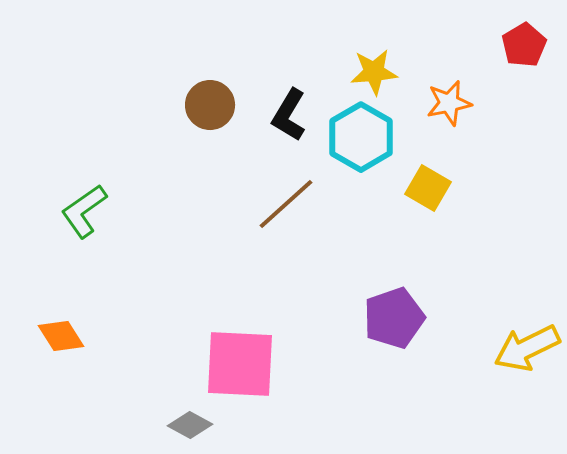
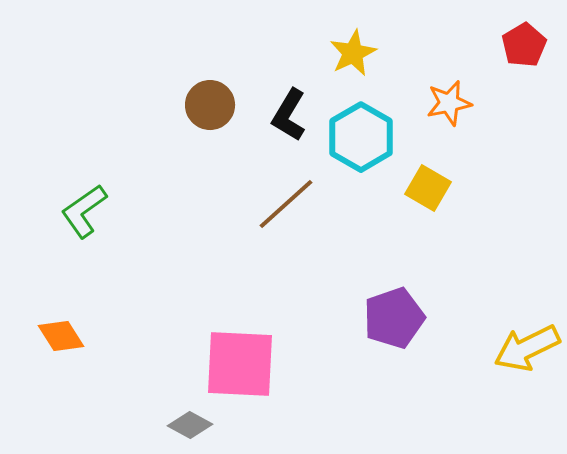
yellow star: moved 21 px left, 19 px up; rotated 21 degrees counterclockwise
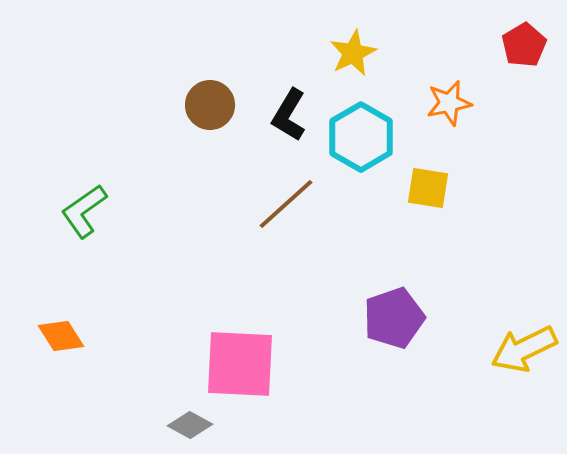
yellow square: rotated 21 degrees counterclockwise
yellow arrow: moved 3 px left, 1 px down
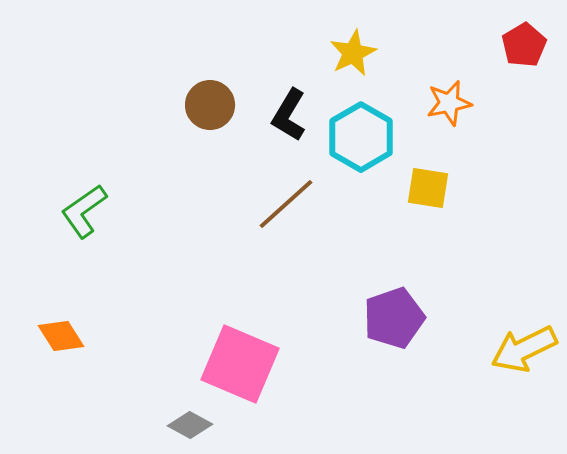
pink square: rotated 20 degrees clockwise
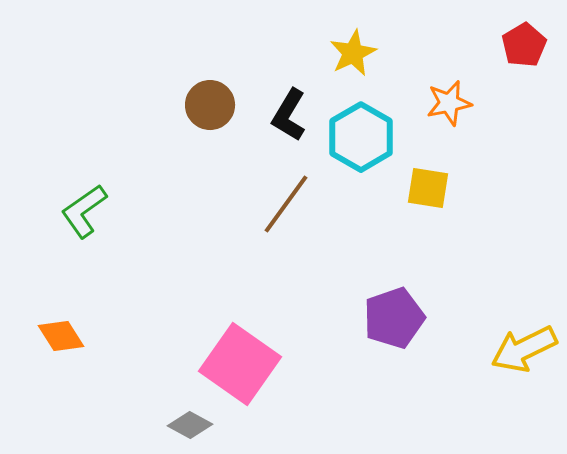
brown line: rotated 12 degrees counterclockwise
pink square: rotated 12 degrees clockwise
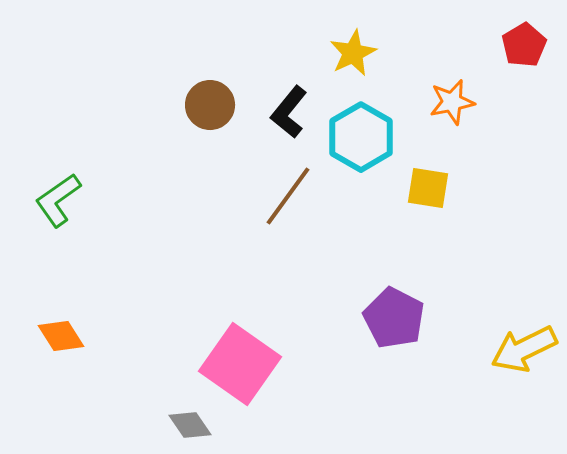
orange star: moved 3 px right, 1 px up
black L-shape: moved 3 px up; rotated 8 degrees clockwise
brown line: moved 2 px right, 8 px up
green L-shape: moved 26 px left, 11 px up
purple pentagon: rotated 26 degrees counterclockwise
gray diamond: rotated 27 degrees clockwise
